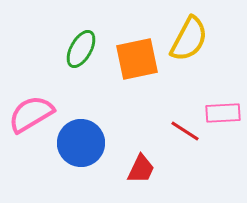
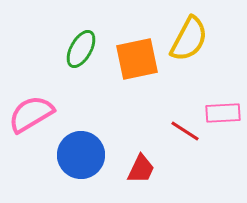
blue circle: moved 12 px down
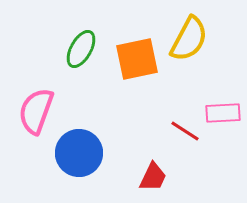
pink semicircle: moved 5 px right, 3 px up; rotated 39 degrees counterclockwise
blue circle: moved 2 px left, 2 px up
red trapezoid: moved 12 px right, 8 px down
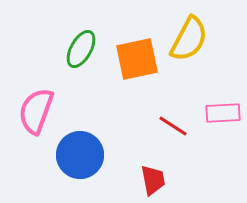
red line: moved 12 px left, 5 px up
blue circle: moved 1 px right, 2 px down
red trapezoid: moved 3 px down; rotated 36 degrees counterclockwise
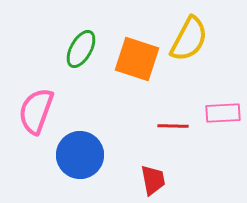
orange square: rotated 30 degrees clockwise
red line: rotated 32 degrees counterclockwise
